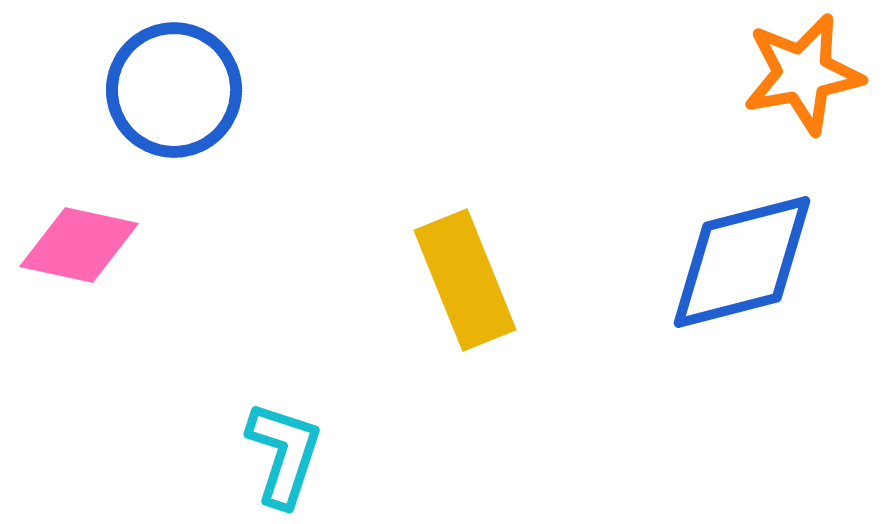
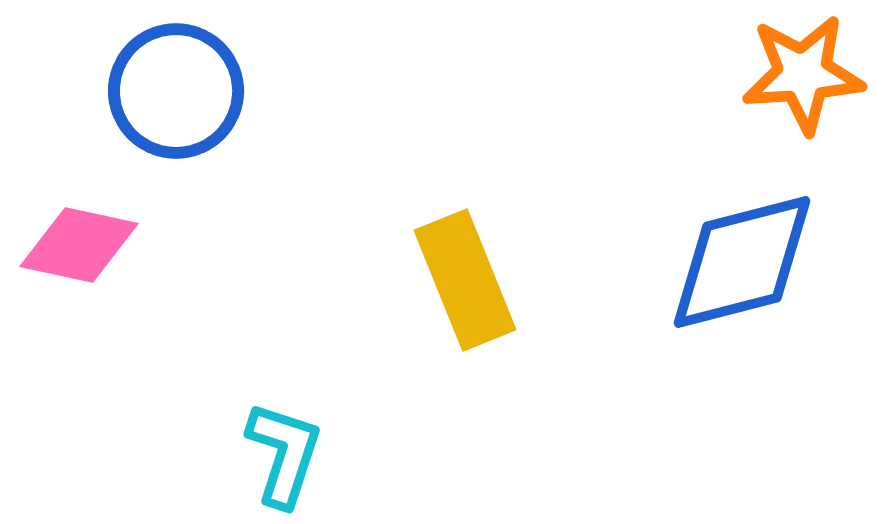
orange star: rotated 6 degrees clockwise
blue circle: moved 2 px right, 1 px down
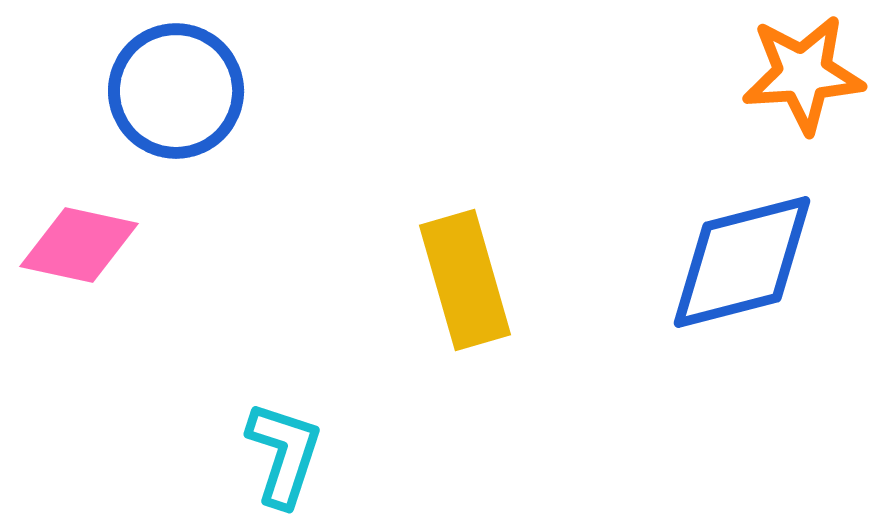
yellow rectangle: rotated 6 degrees clockwise
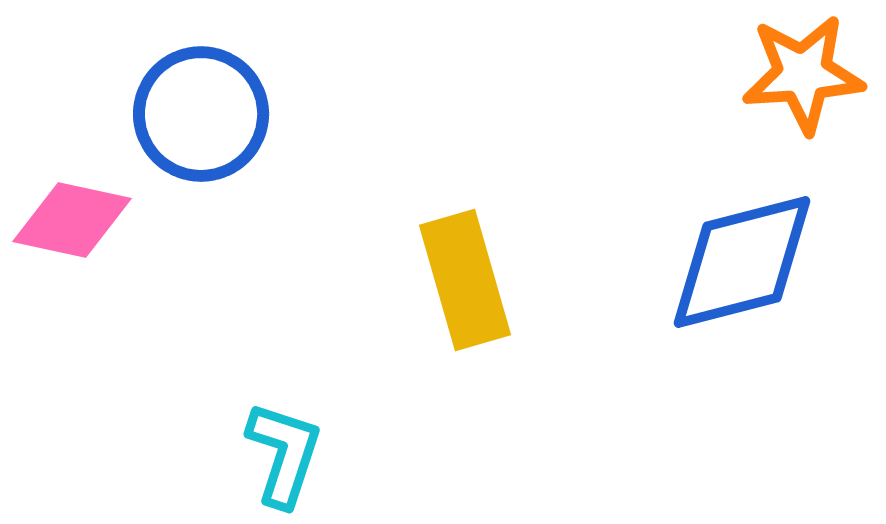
blue circle: moved 25 px right, 23 px down
pink diamond: moved 7 px left, 25 px up
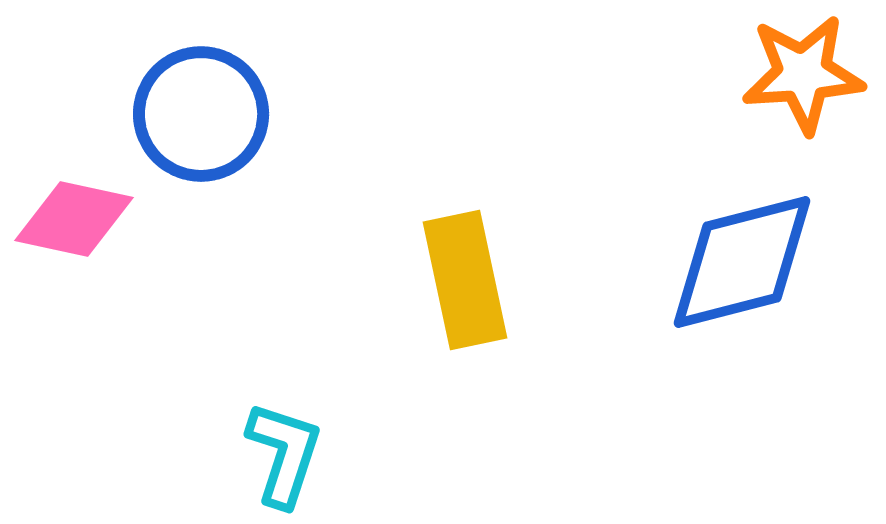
pink diamond: moved 2 px right, 1 px up
yellow rectangle: rotated 4 degrees clockwise
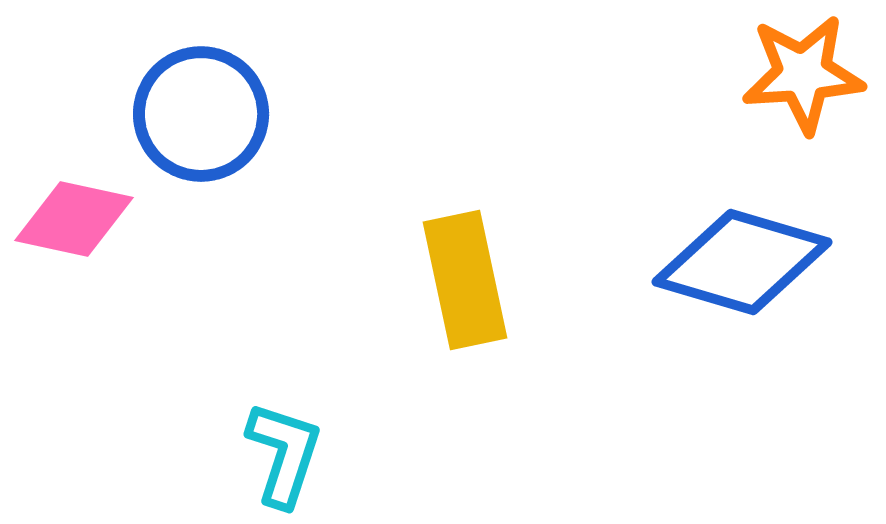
blue diamond: rotated 31 degrees clockwise
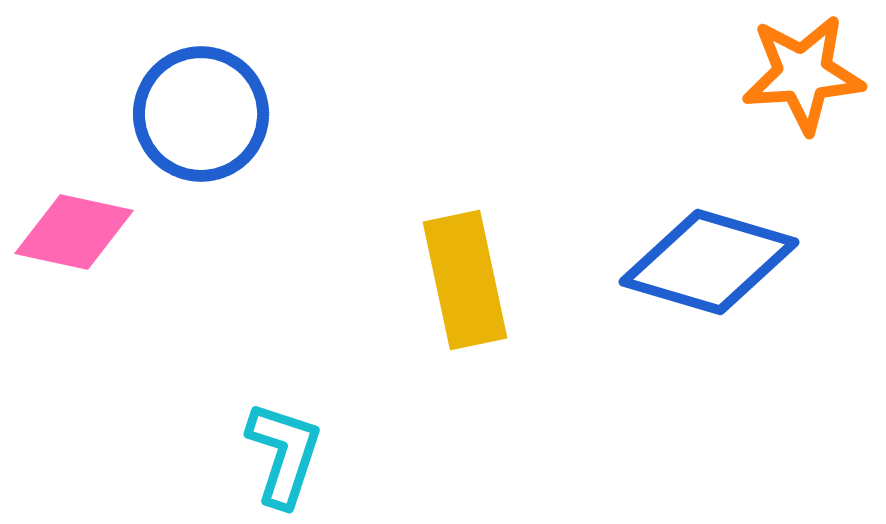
pink diamond: moved 13 px down
blue diamond: moved 33 px left
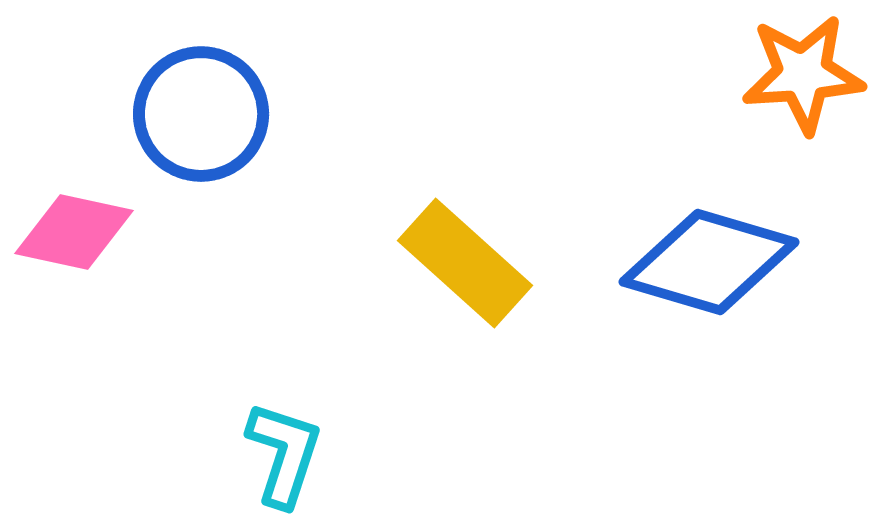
yellow rectangle: moved 17 px up; rotated 36 degrees counterclockwise
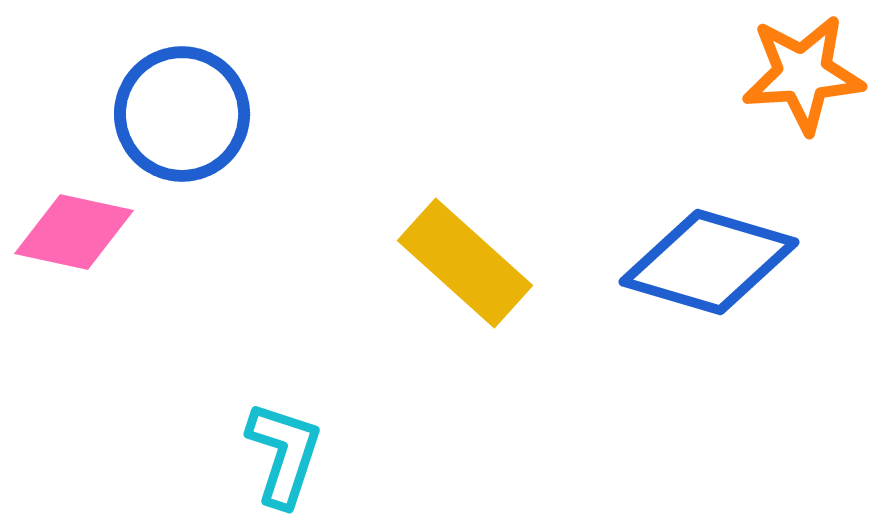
blue circle: moved 19 px left
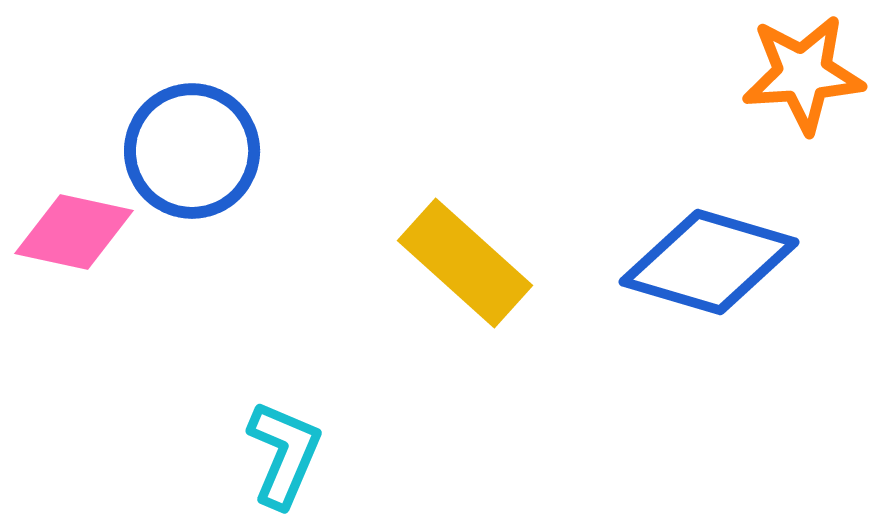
blue circle: moved 10 px right, 37 px down
cyan L-shape: rotated 5 degrees clockwise
